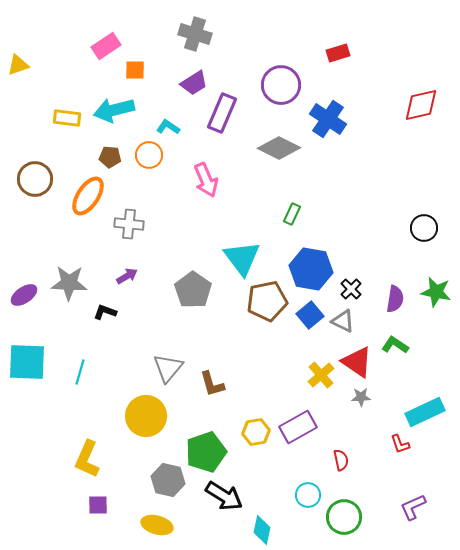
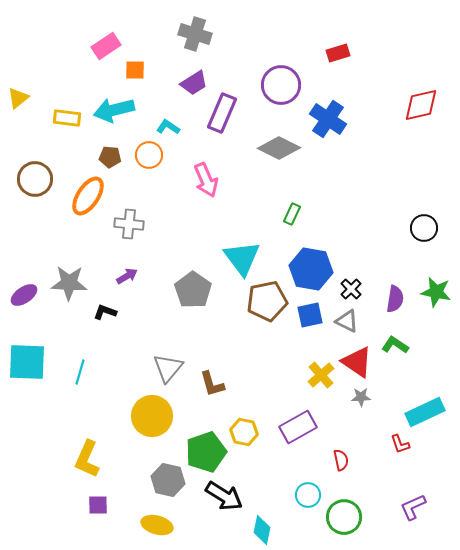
yellow triangle at (18, 65): moved 33 px down; rotated 20 degrees counterclockwise
blue square at (310, 315): rotated 28 degrees clockwise
gray triangle at (343, 321): moved 4 px right
yellow circle at (146, 416): moved 6 px right
yellow hexagon at (256, 432): moved 12 px left; rotated 20 degrees clockwise
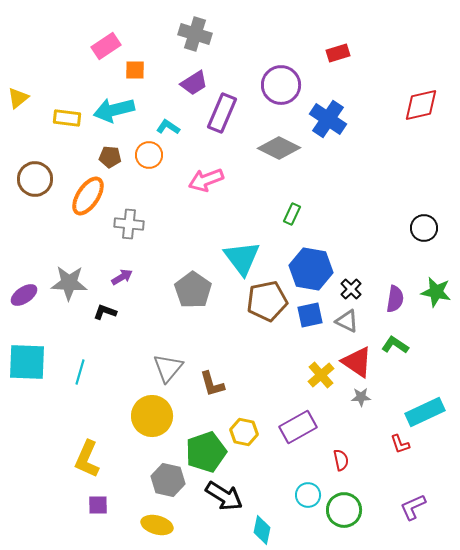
pink arrow at (206, 180): rotated 92 degrees clockwise
purple arrow at (127, 276): moved 5 px left, 1 px down
green circle at (344, 517): moved 7 px up
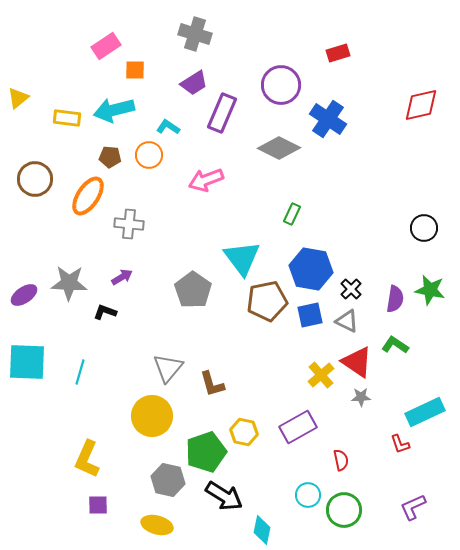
green star at (436, 292): moved 6 px left, 2 px up
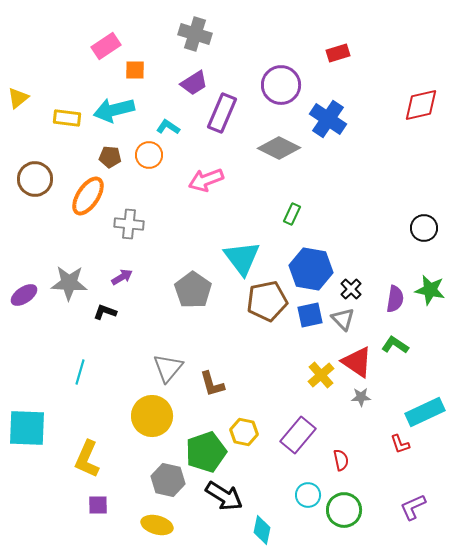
gray triangle at (347, 321): moved 4 px left, 2 px up; rotated 20 degrees clockwise
cyan square at (27, 362): moved 66 px down
purple rectangle at (298, 427): moved 8 px down; rotated 21 degrees counterclockwise
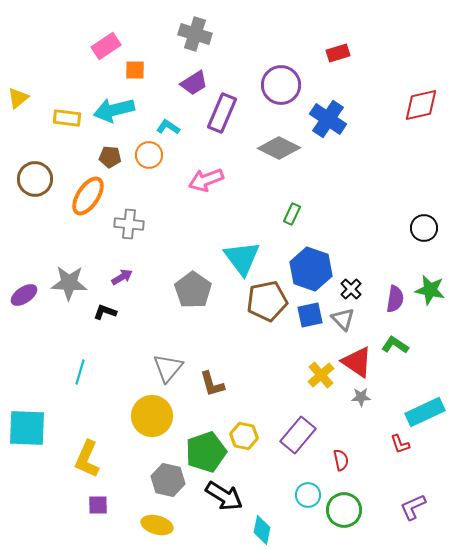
blue hexagon at (311, 269): rotated 9 degrees clockwise
yellow hexagon at (244, 432): moved 4 px down
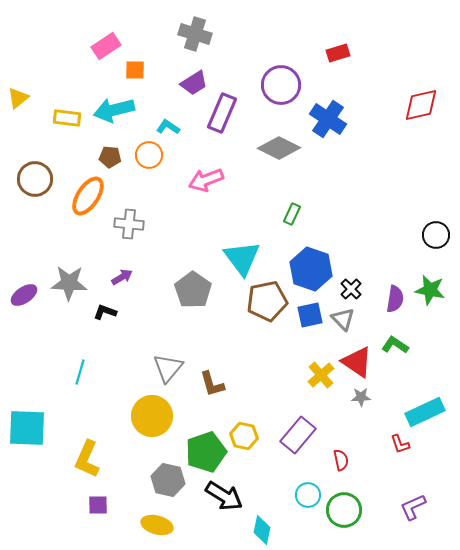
black circle at (424, 228): moved 12 px right, 7 px down
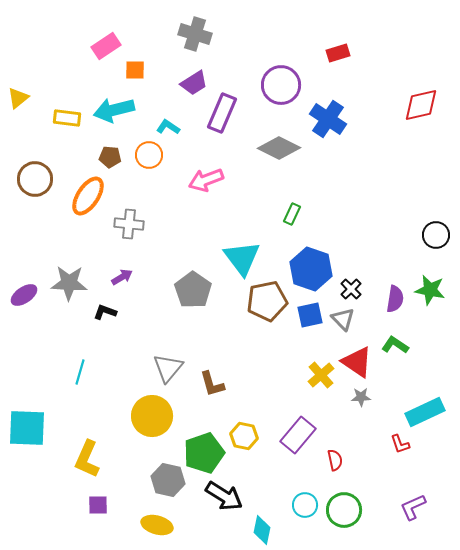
green pentagon at (206, 452): moved 2 px left, 1 px down
red semicircle at (341, 460): moved 6 px left
cyan circle at (308, 495): moved 3 px left, 10 px down
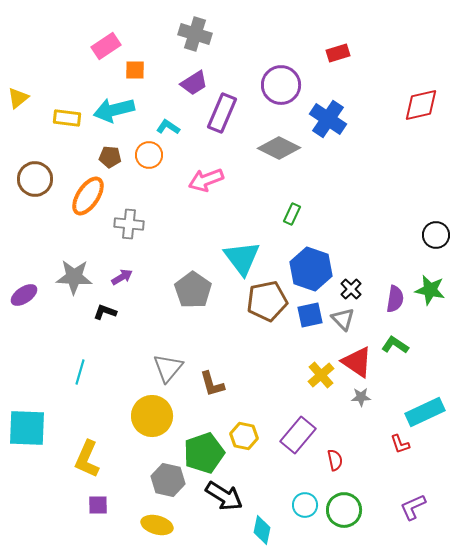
gray star at (69, 283): moved 5 px right, 6 px up
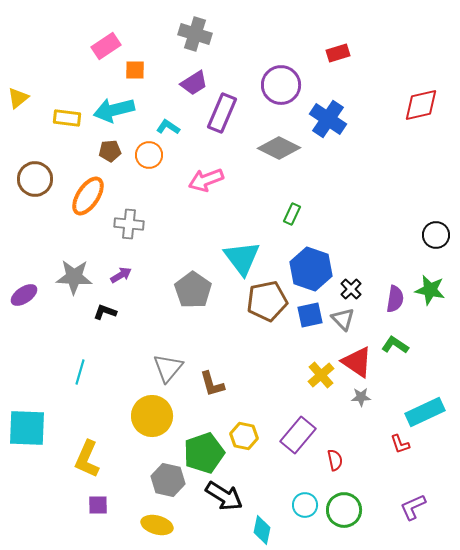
brown pentagon at (110, 157): moved 6 px up; rotated 10 degrees counterclockwise
purple arrow at (122, 277): moved 1 px left, 2 px up
